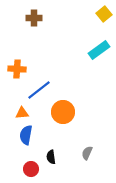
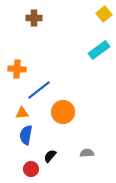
gray semicircle: rotated 64 degrees clockwise
black semicircle: moved 1 px left, 1 px up; rotated 48 degrees clockwise
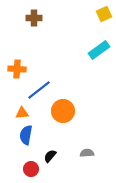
yellow square: rotated 14 degrees clockwise
orange circle: moved 1 px up
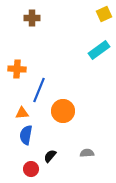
brown cross: moved 2 px left
blue line: rotated 30 degrees counterclockwise
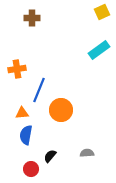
yellow square: moved 2 px left, 2 px up
orange cross: rotated 12 degrees counterclockwise
orange circle: moved 2 px left, 1 px up
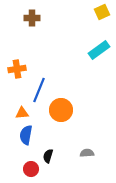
black semicircle: moved 2 px left; rotated 24 degrees counterclockwise
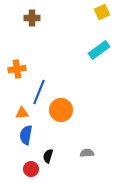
blue line: moved 2 px down
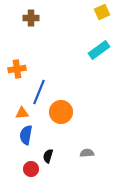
brown cross: moved 1 px left
orange circle: moved 2 px down
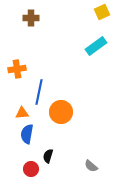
cyan rectangle: moved 3 px left, 4 px up
blue line: rotated 10 degrees counterclockwise
blue semicircle: moved 1 px right, 1 px up
gray semicircle: moved 4 px right, 13 px down; rotated 136 degrees counterclockwise
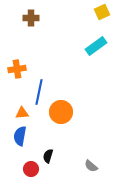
blue semicircle: moved 7 px left, 2 px down
